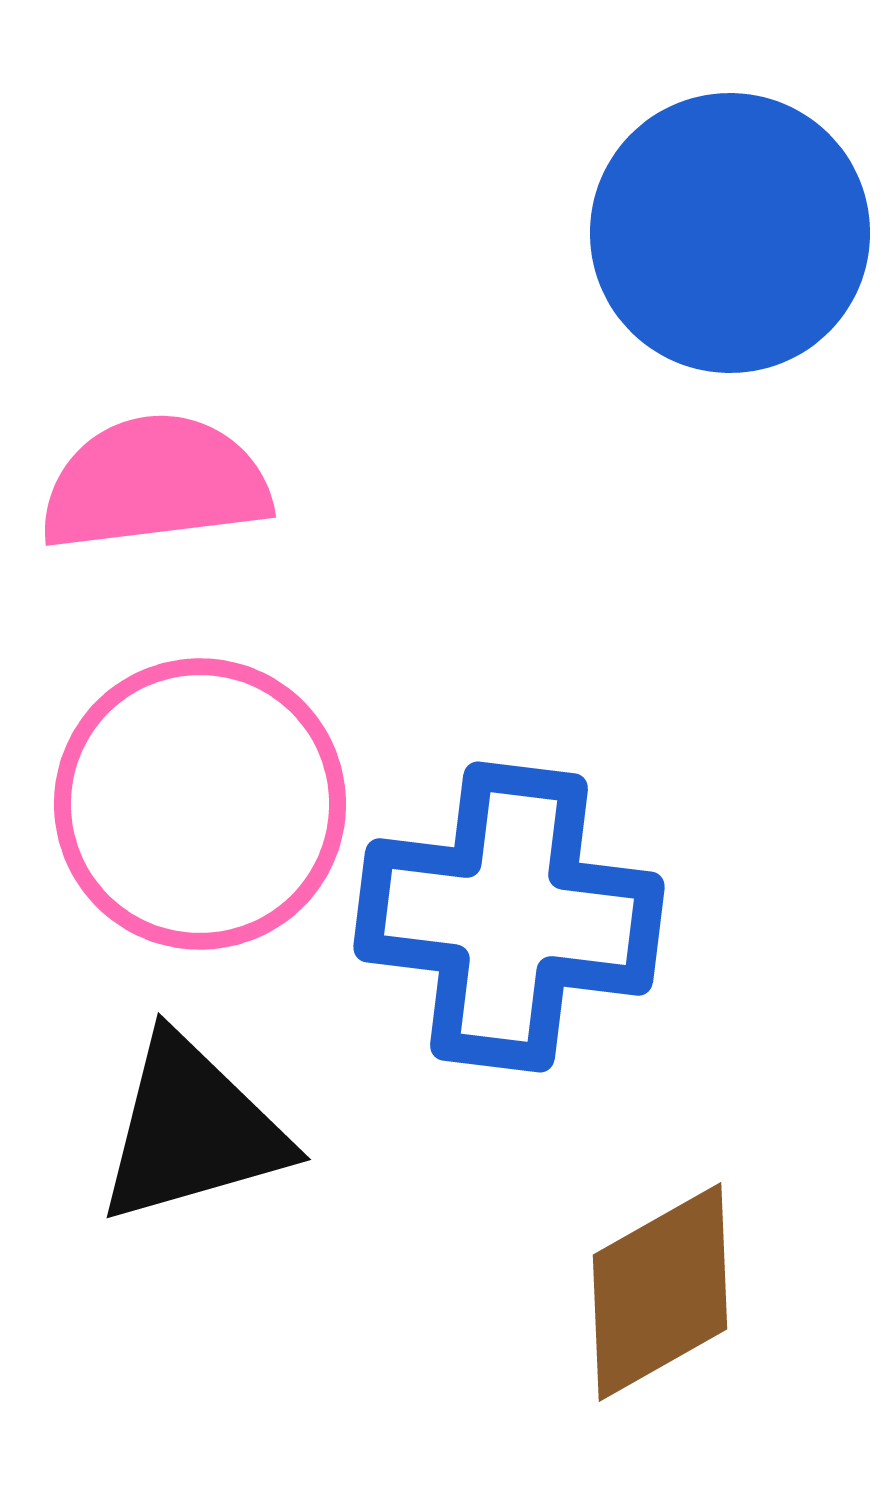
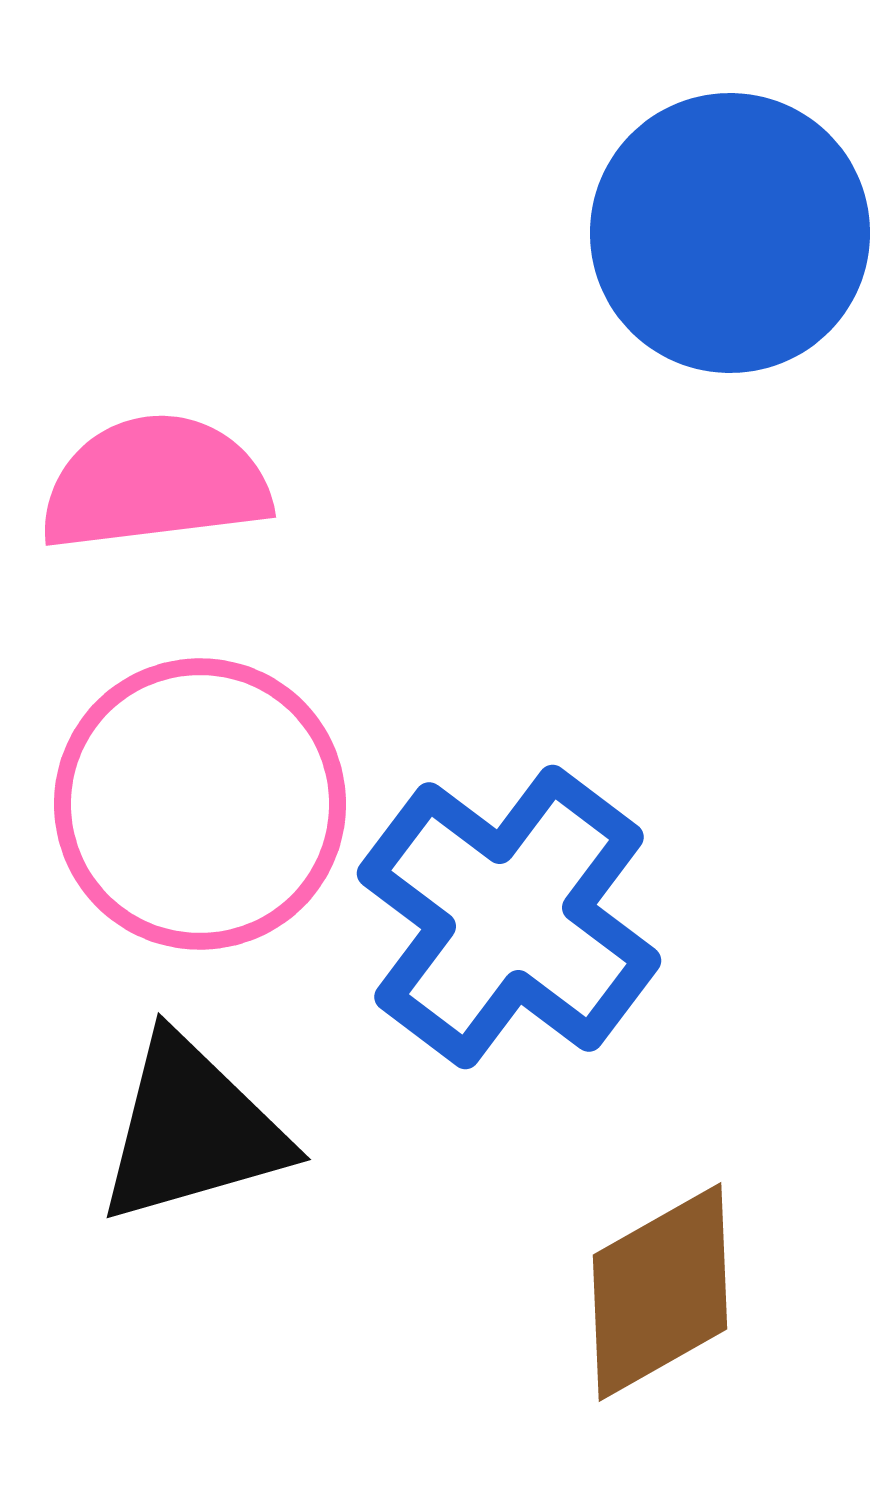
blue cross: rotated 30 degrees clockwise
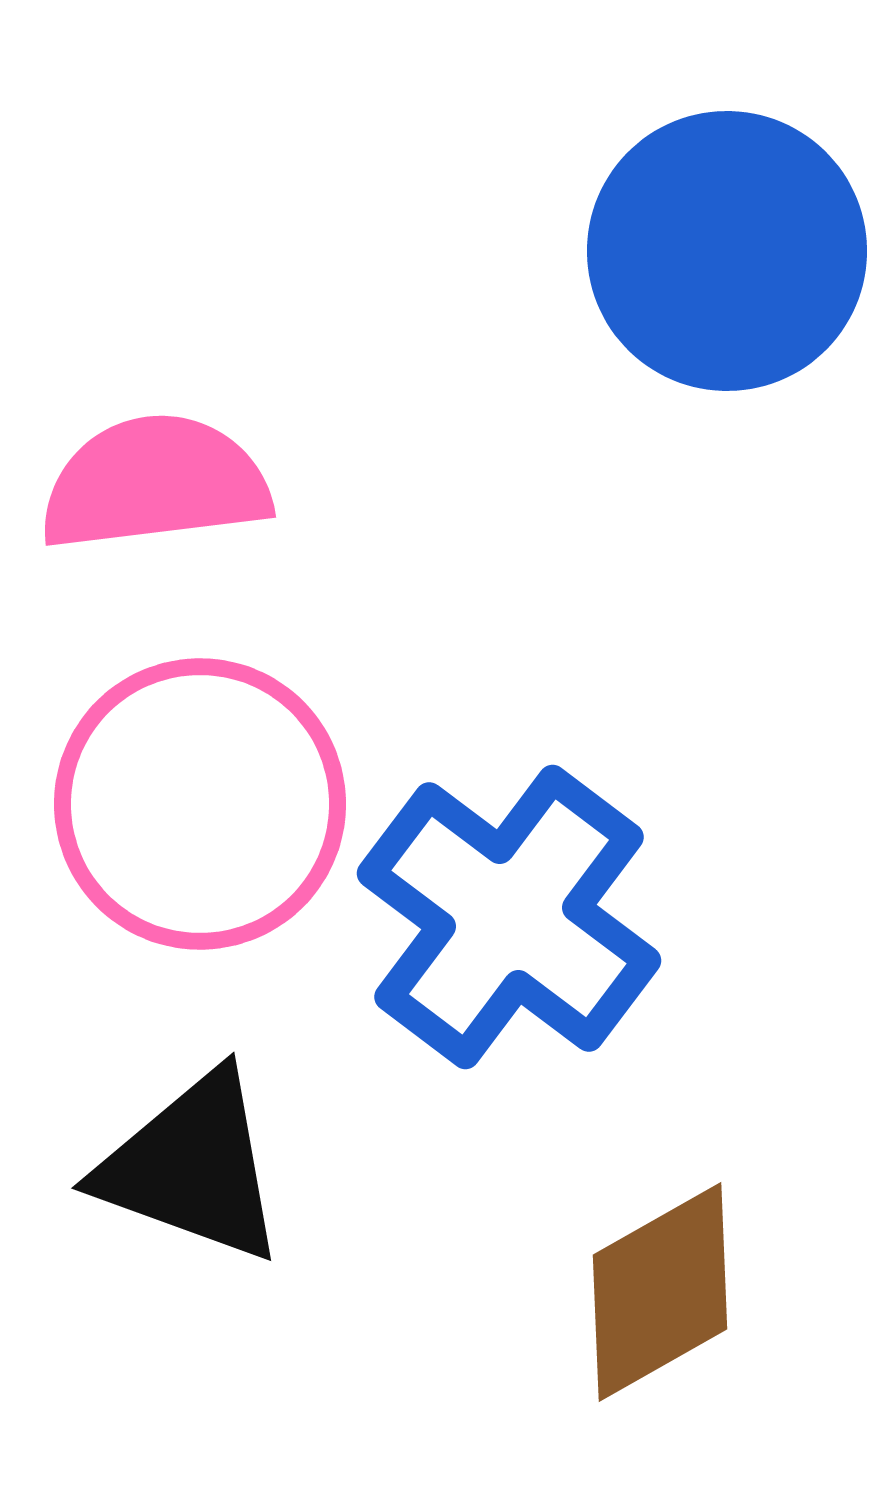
blue circle: moved 3 px left, 18 px down
black triangle: moved 37 px down; rotated 36 degrees clockwise
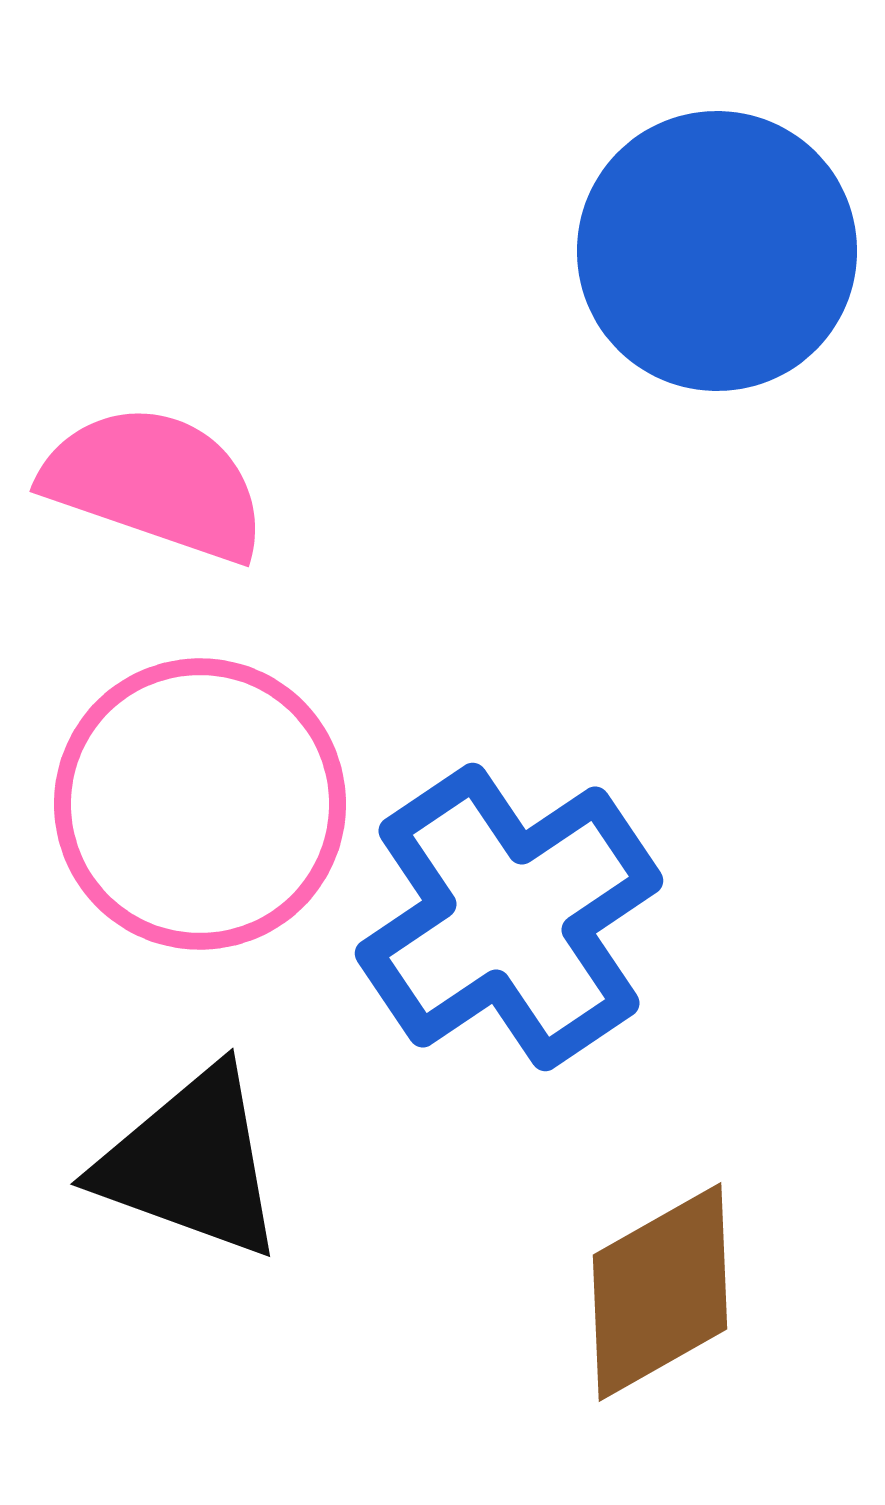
blue circle: moved 10 px left
pink semicircle: rotated 26 degrees clockwise
blue cross: rotated 19 degrees clockwise
black triangle: moved 1 px left, 4 px up
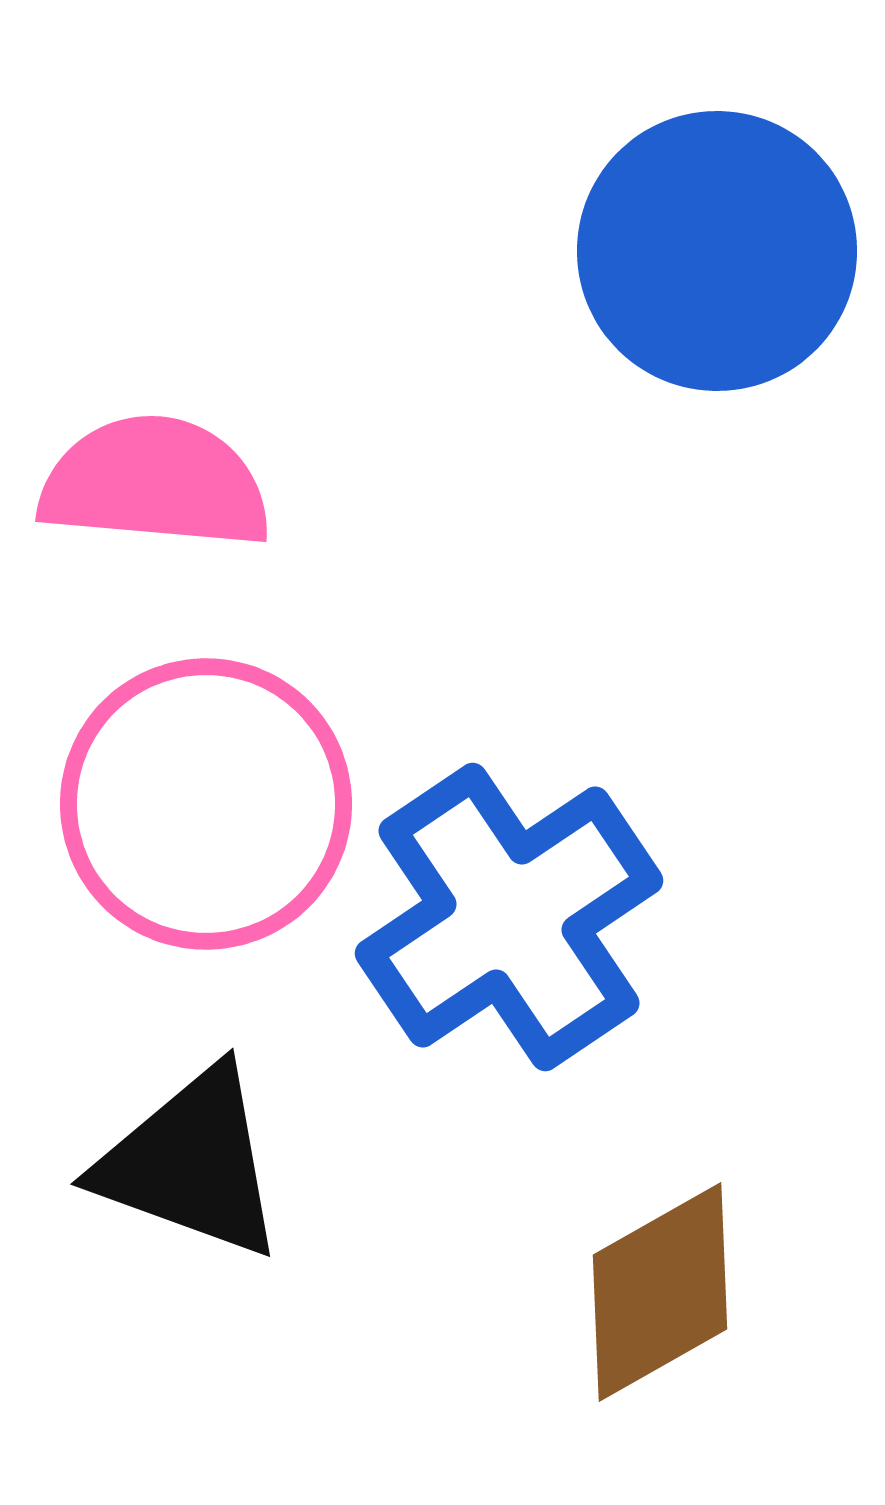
pink semicircle: rotated 14 degrees counterclockwise
pink circle: moved 6 px right
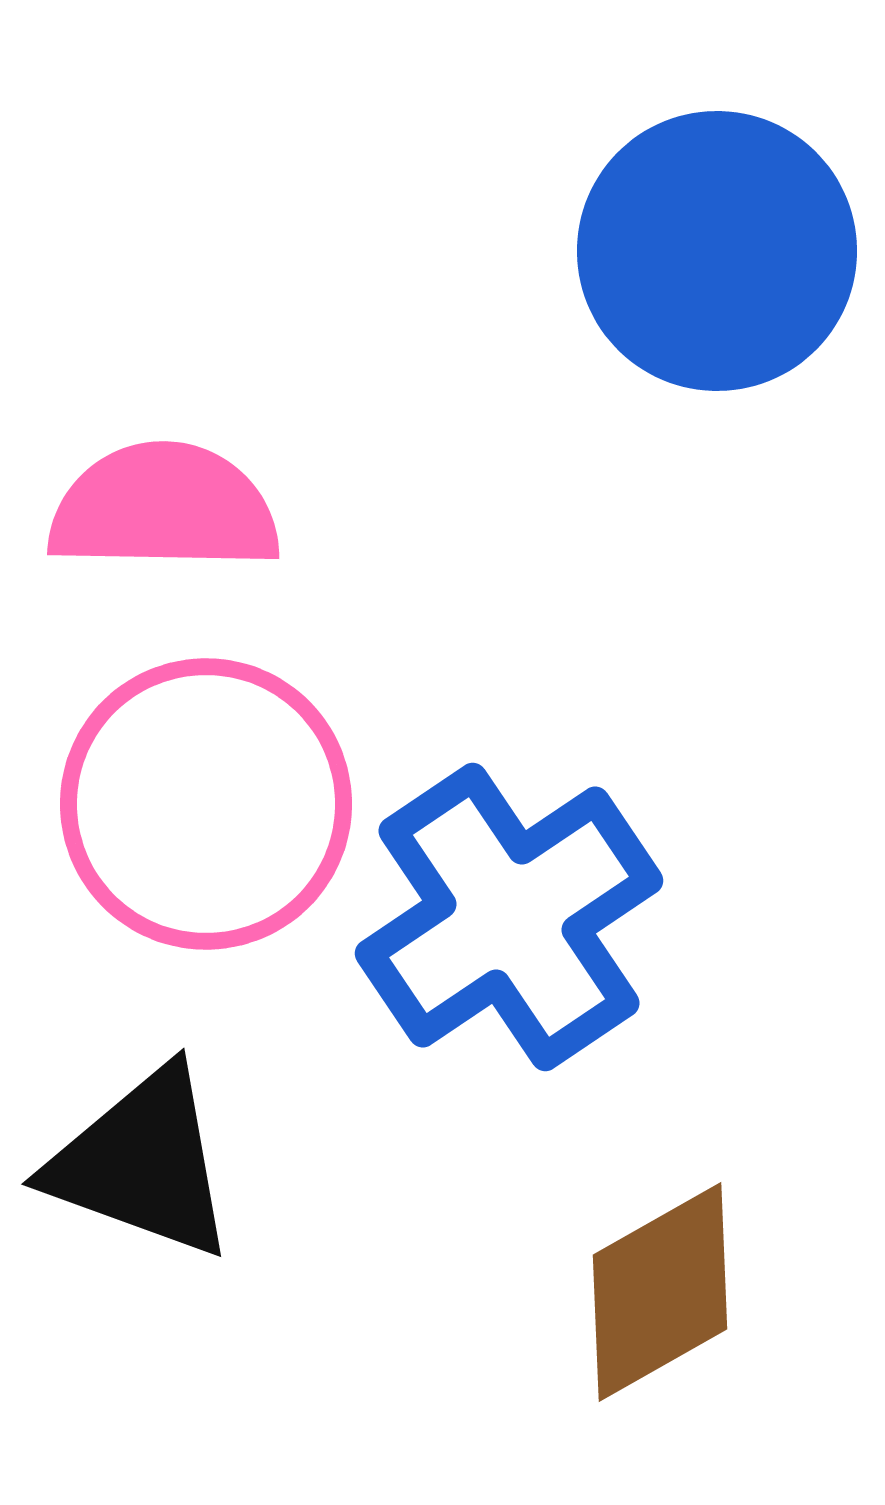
pink semicircle: moved 9 px right, 25 px down; rotated 4 degrees counterclockwise
black triangle: moved 49 px left
